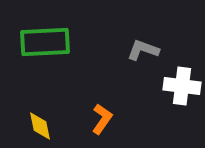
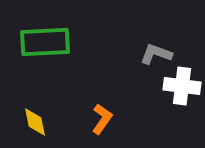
gray L-shape: moved 13 px right, 4 px down
yellow diamond: moved 5 px left, 4 px up
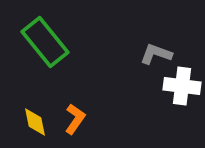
green rectangle: rotated 54 degrees clockwise
orange L-shape: moved 27 px left
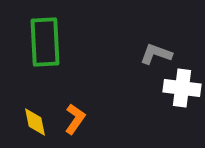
green rectangle: rotated 36 degrees clockwise
white cross: moved 2 px down
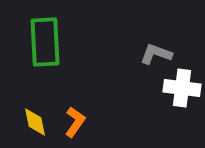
orange L-shape: moved 3 px down
